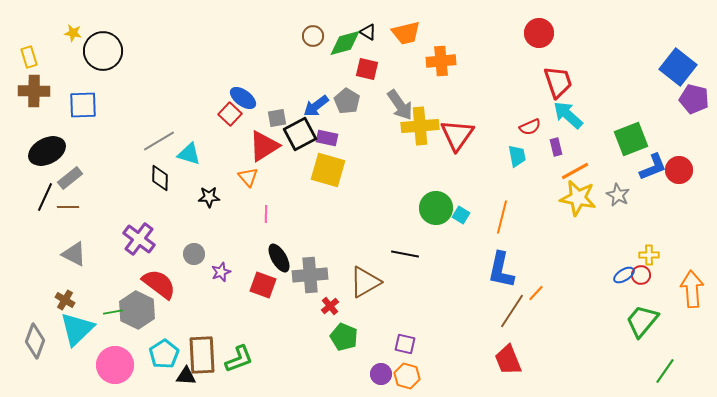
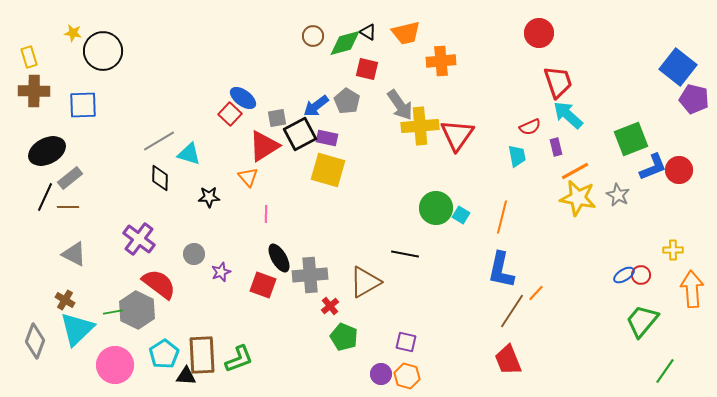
yellow cross at (649, 255): moved 24 px right, 5 px up
purple square at (405, 344): moved 1 px right, 2 px up
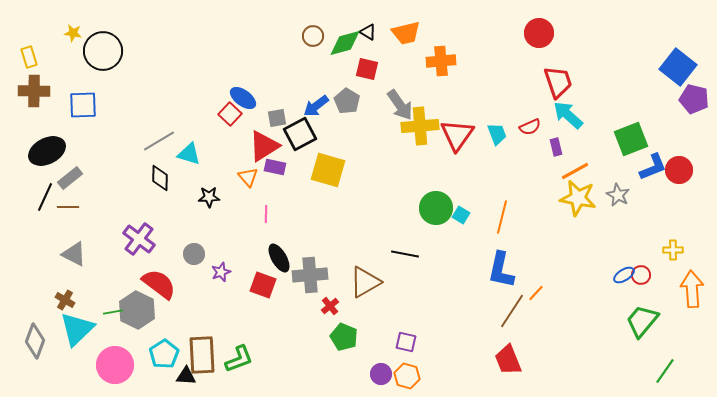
purple rectangle at (327, 138): moved 52 px left, 29 px down
cyan trapezoid at (517, 156): moved 20 px left, 22 px up; rotated 10 degrees counterclockwise
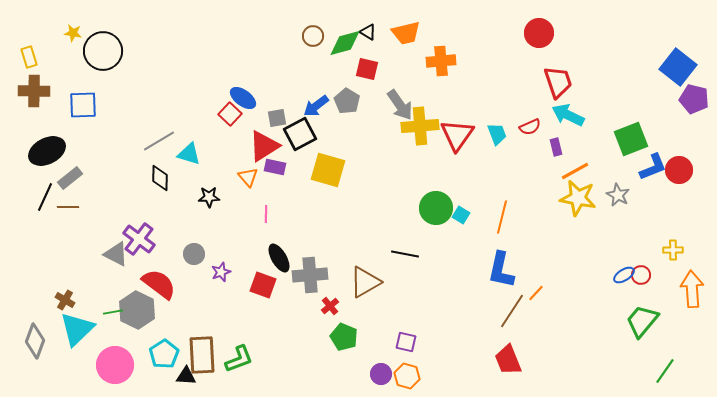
cyan arrow at (568, 115): rotated 16 degrees counterclockwise
gray triangle at (74, 254): moved 42 px right
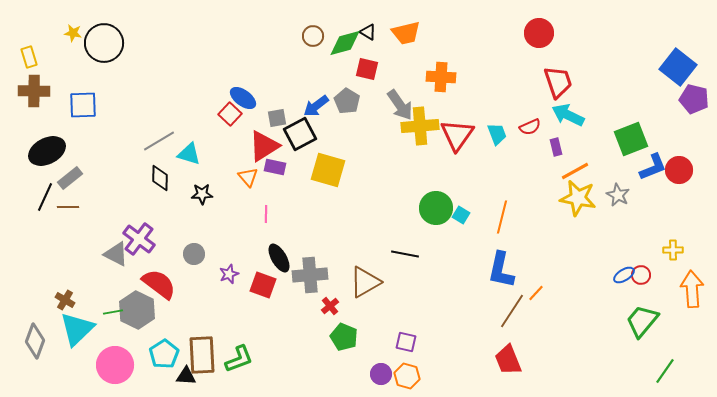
black circle at (103, 51): moved 1 px right, 8 px up
orange cross at (441, 61): moved 16 px down; rotated 8 degrees clockwise
black star at (209, 197): moved 7 px left, 3 px up
purple star at (221, 272): moved 8 px right, 2 px down
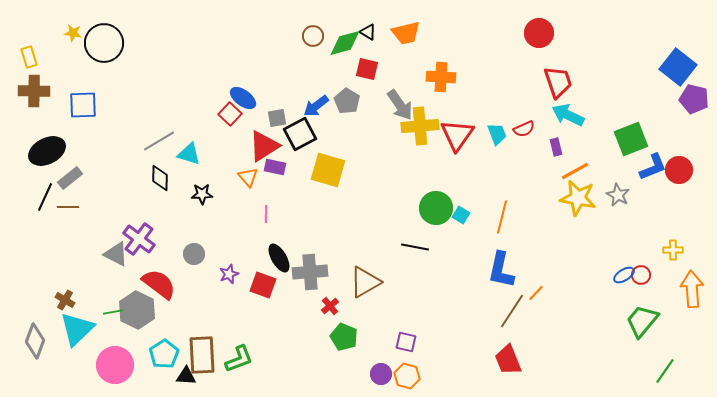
red semicircle at (530, 127): moved 6 px left, 2 px down
black line at (405, 254): moved 10 px right, 7 px up
gray cross at (310, 275): moved 3 px up
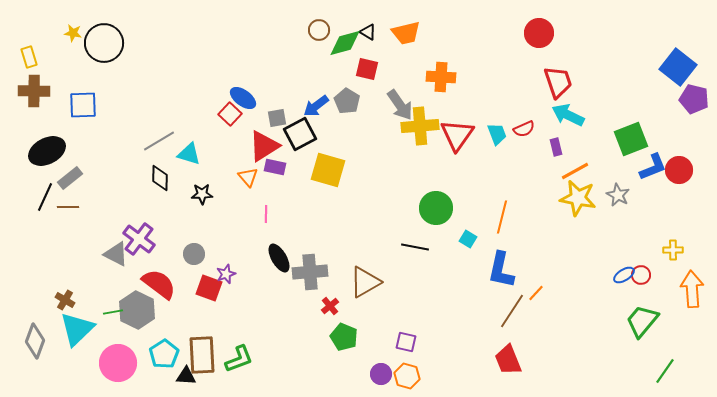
brown circle at (313, 36): moved 6 px right, 6 px up
cyan square at (461, 215): moved 7 px right, 24 px down
purple star at (229, 274): moved 3 px left
red square at (263, 285): moved 54 px left, 3 px down
pink circle at (115, 365): moved 3 px right, 2 px up
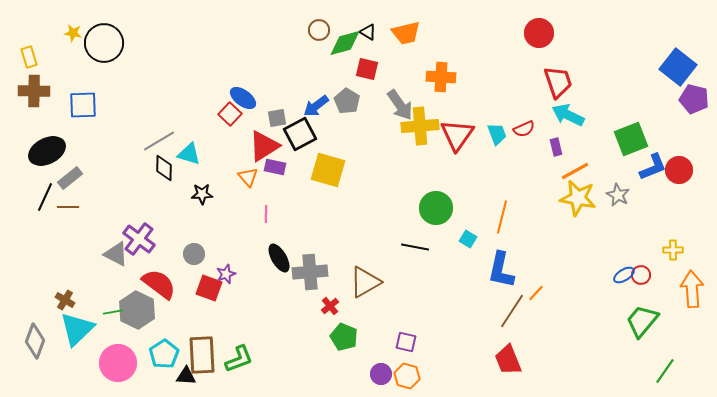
black diamond at (160, 178): moved 4 px right, 10 px up
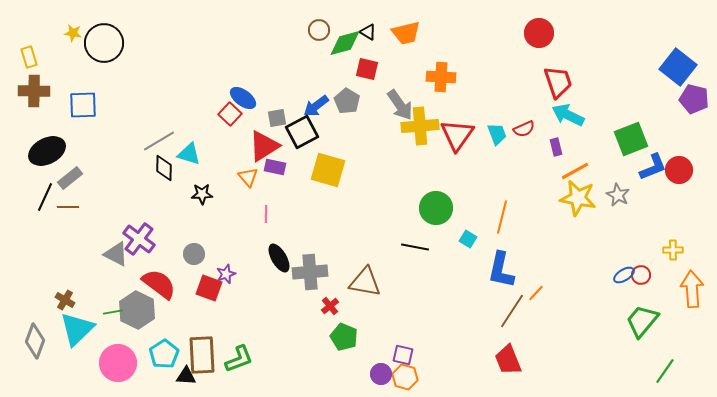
black square at (300, 134): moved 2 px right, 2 px up
brown triangle at (365, 282): rotated 40 degrees clockwise
purple square at (406, 342): moved 3 px left, 13 px down
orange hexagon at (407, 376): moved 2 px left, 1 px down
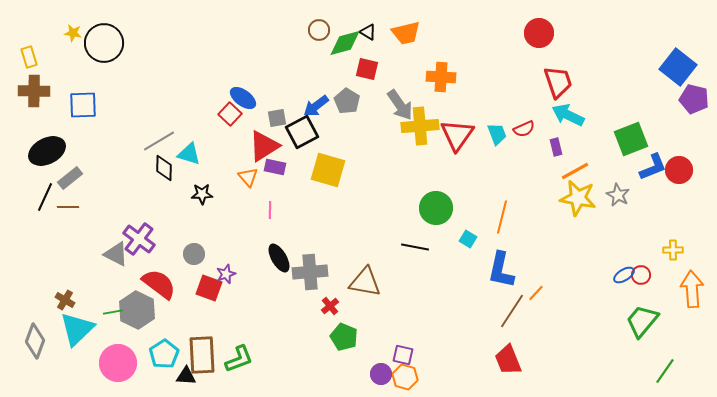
pink line at (266, 214): moved 4 px right, 4 px up
